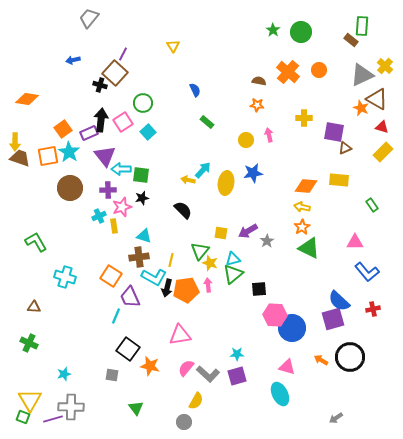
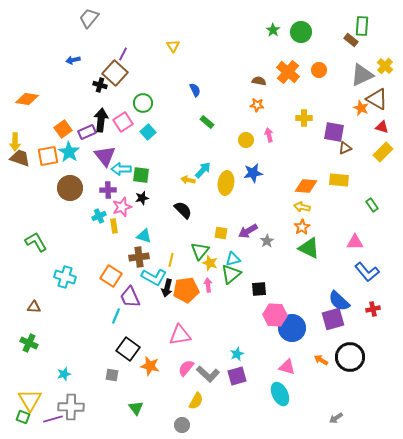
purple rectangle at (89, 133): moved 2 px left, 1 px up
green triangle at (233, 274): moved 2 px left
cyan star at (237, 354): rotated 24 degrees counterclockwise
gray circle at (184, 422): moved 2 px left, 3 px down
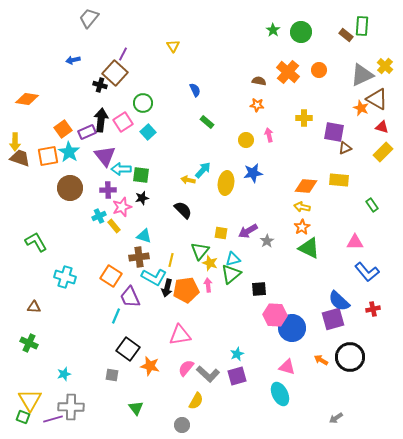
brown rectangle at (351, 40): moved 5 px left, 5 px up
yellow rectangle at (114, 226): rotated 32 degrees counterclockwise
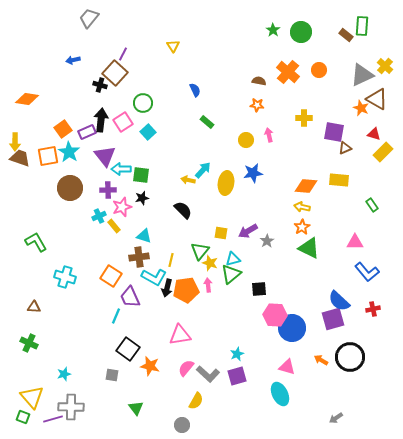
red triangle at (382, 127): moved 8 px left, 7 px down
yellow triangle at (30, 400): moved 2 px right, 3 px up; rotated 10 degrees counterclockwise
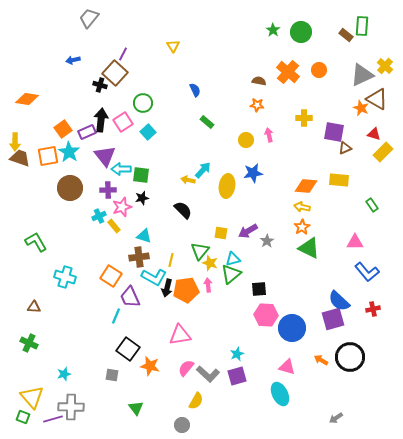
yellow ellipse at (226, 183): moved 1 px right, 3 px down
pink hexagon at (275, 315): moved 9 px left
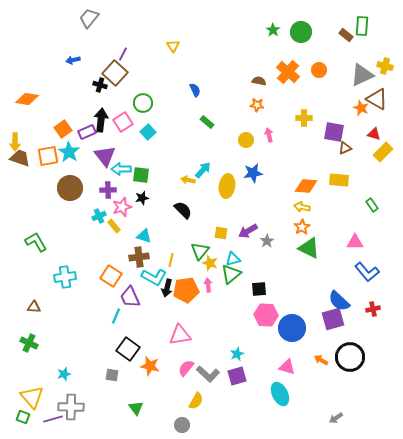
yellow cross at (385, 66): rotated 28 degrees counterclockwise
cyan cross at (65, 277): rotated 25 degrees counterclockwise
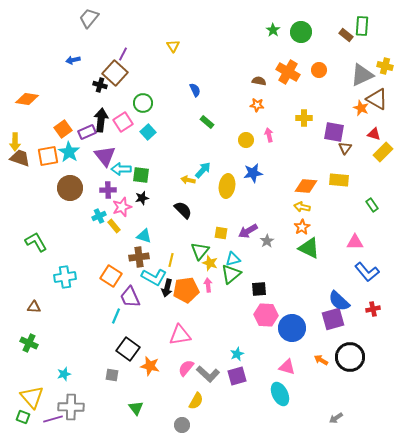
orange cross at (288, 72): rotated 10 degrees counterclockwise
brown triangle at (345, 148): rotated 32 degrees counterclockwise
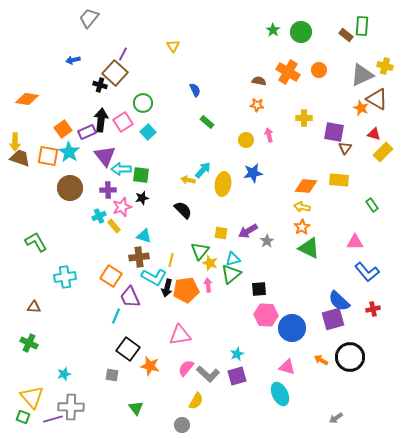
orange square at (48, 156): rotated 20 degrees clockwise
yellow ellipse at (227, 186): moved 4 px left, 2 px up
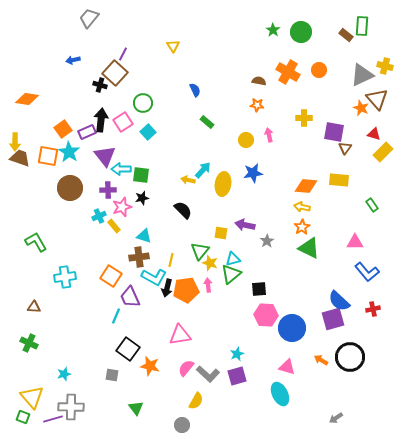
brown triangle at (377, 99): rotated 20 degrees clockwise
purple arrow at (248, 231): moved 3 px left, 6 px up; rotated 42 degrees clockwise
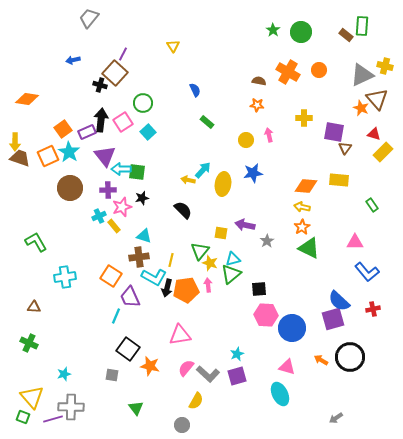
orange square at (48, 156): rotated 35 degrees counterclockwise
green square at (141, 175): moved 4 px left, 3 px up
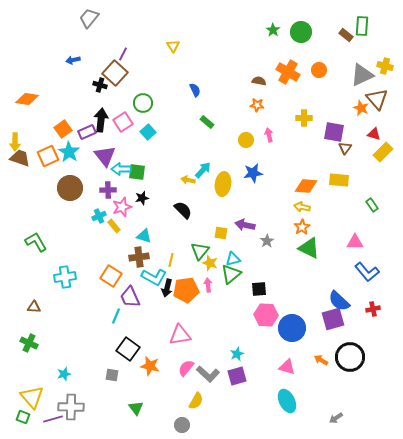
cyan ellipse at (280, 394): moved 7 px right, 7 px down
